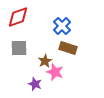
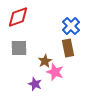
blue cross: moved 9 px right
brown rectangle: rotated 60 degrees clockwise
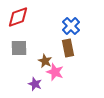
brown star: rotated 16 degrees counterclockwise
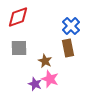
pink star: moved 5 px left, 7 px down
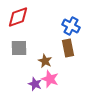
blue cross: rotated 18 degrees counterclockwise
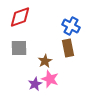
red diamond: moved 2 px right
brown star: rotated 16 degrees clockwise
purple star: rotated 24 degrees clockwise
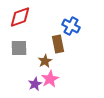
brown rectangle: moved 10 px left, 4 px up
pink star: rotated 24 degrees clockwise
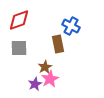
red diamond: moved 1 px left, 3 px down
brown star: moved 6 px down
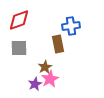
blue cross: rotated 36 degrees counterclockwise
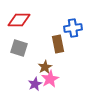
red diamond: rotated 20 degrees clockwise
blue cross: moved 2 px right, 2 px down
gray square: rotated 18 degrees clockwise
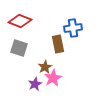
red diamond: moved 1 px right, 1 px down; rotated 20 degrees clockwise
pink star: moved 3 px right, 1 px up
